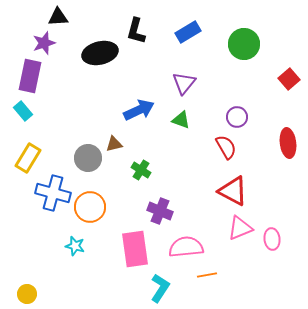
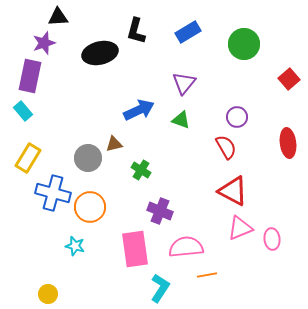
yellow circle: moved 21 px right
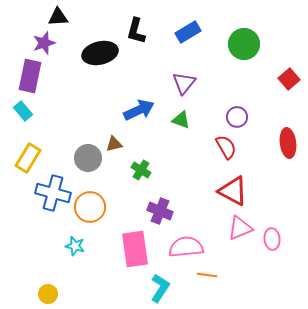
orange line: rotated 18 degrees clockwise
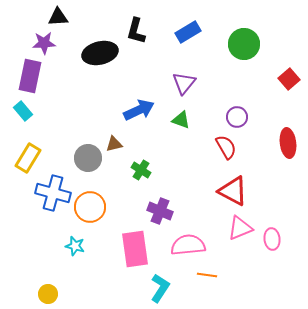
purple star: rotated 15 degrees clockwise
pink semicircle: moved 2 px right, 2 px up
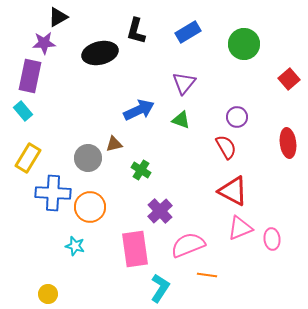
black triangle: rotated 25 degrees counterclockwise
blue cross: rotated 12 degrees counterclockwise
purple cross: rotated 25 degrees clockwise
pink semicircle: rotated 16 degrees counterclockwise
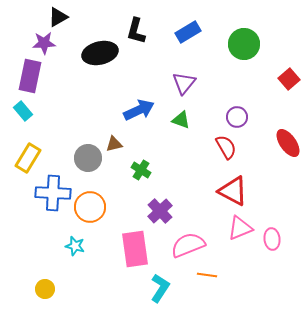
red ellipse: rotated 28 degrees counterclockwise
yellow circle: moved 3 px left, 5 px up
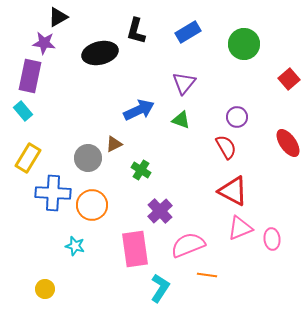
purple star: rotated 10 degrees clockwise
brown triangle: rotated 12 degrees counterclockwise
orange circle: moved 2 px right, 2 px up
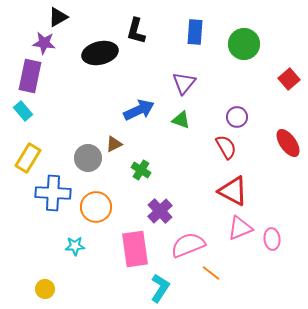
blue rectangle: moved 7 px right; rotated 55 degrees counterclockwise
orange circle: moved 4 px right, 2 px down
cyan star: rotated 18 degrees counterclockwise
orange line: moved 4 px right, 2 px up; rotated 30 degrees clockwise
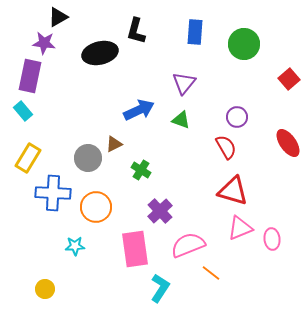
red triangle: rotated 12 degrees counterclockwise
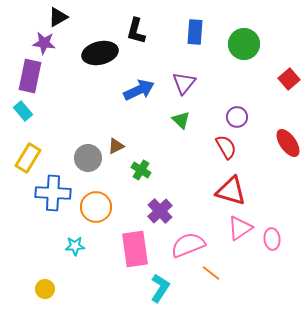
blue arrow: moved 20 px up
green triangle: rotated 24 degrees clockwise
brown triangle: moved 2 px right, 2 px down
red triangle: moved 2 px left
pink triangle: rotated 12 degrees counterclockwise
